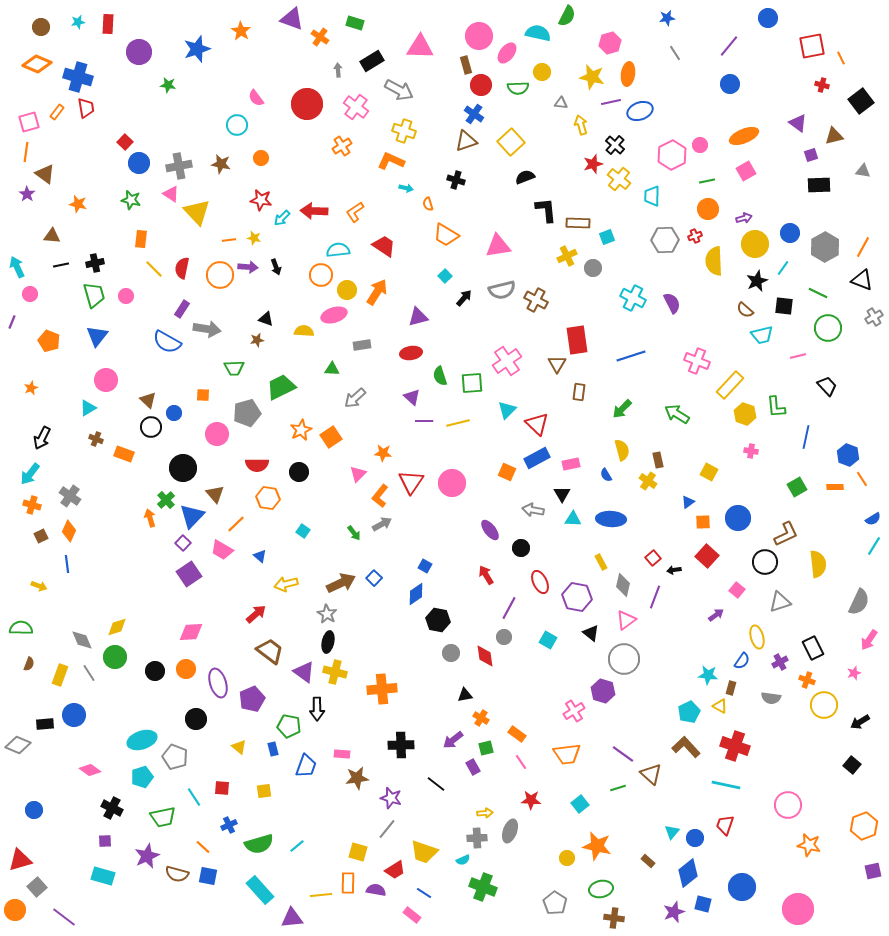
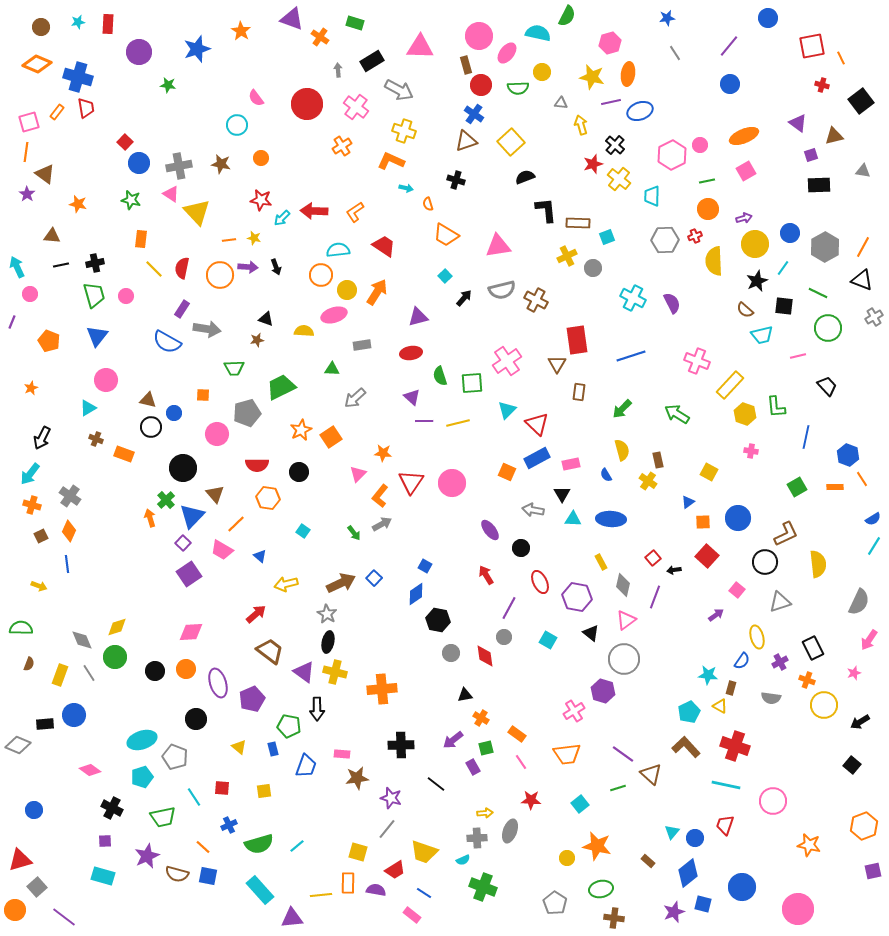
brown triangle at (148, 400): rotated 30 degrees counterclockwise
pink circle at (788, 805): moved 15 px left, 4 px up
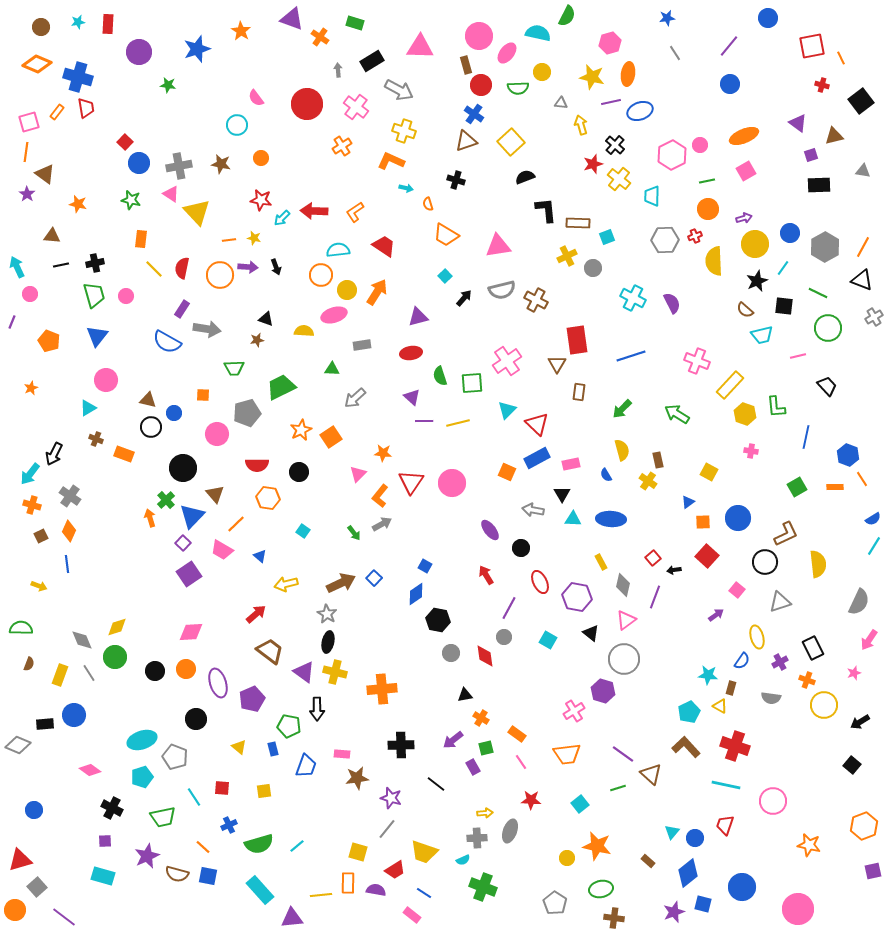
black arrow at (42, 438): moved 12 px right, 16 px down
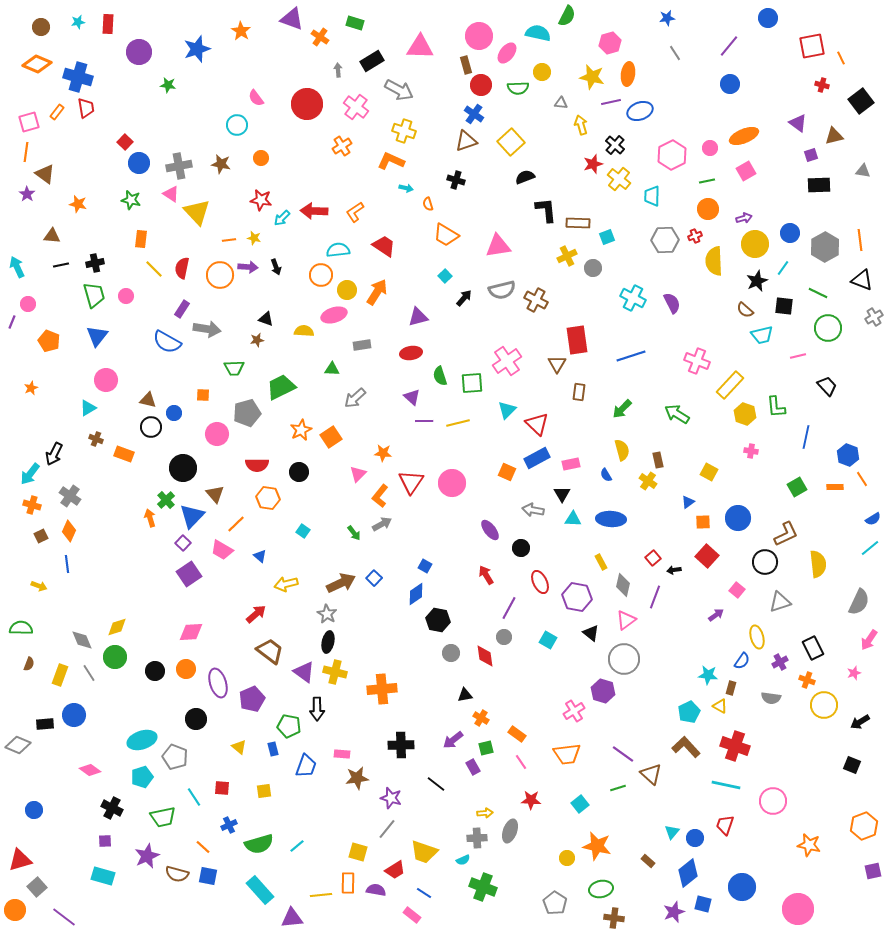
pink circle at (700, 145): moved 10 px right, 3 px down
orange line at (863, 247): moved 3 px left, 7 px up; rotated 35 degrees counterclockwise
pink circle at (30, 294): moved 2 px left, 10 px down
cyan line at (874, 546): moved 4 px left, 2 px down; rotated 18 degrees clockwise
black square at (852, 765): rotated 18 degrees counterclockwise
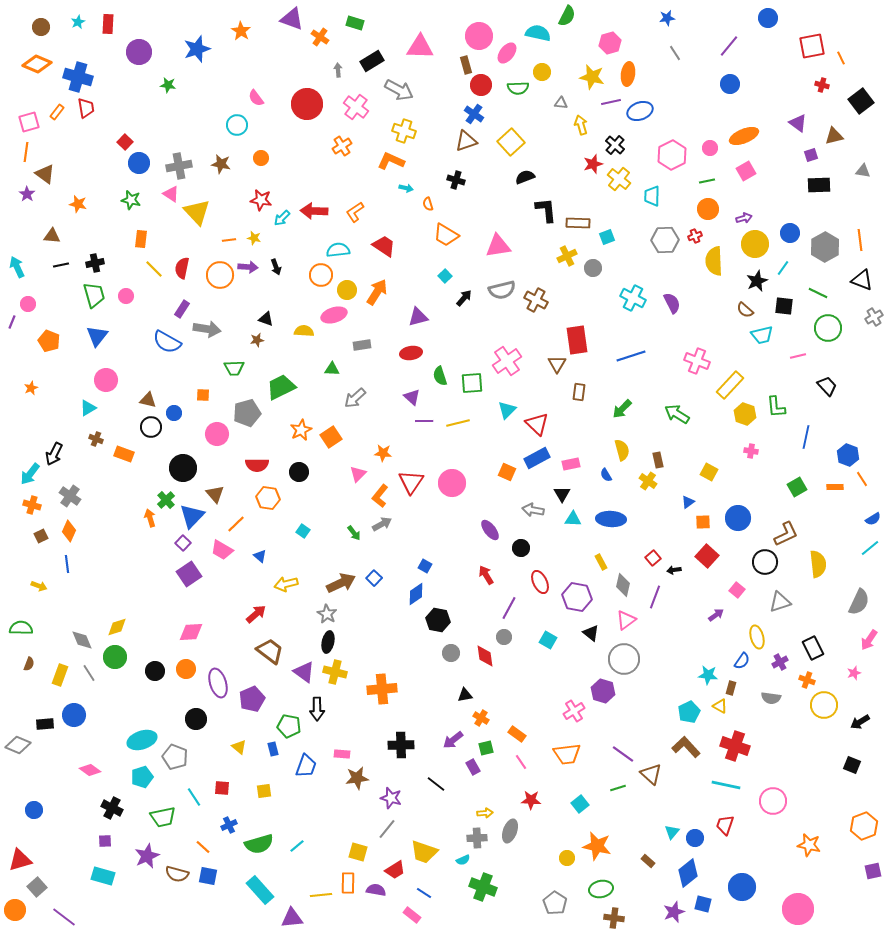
cyan star at (78, 22): rotated 16 degrees counterclockwise
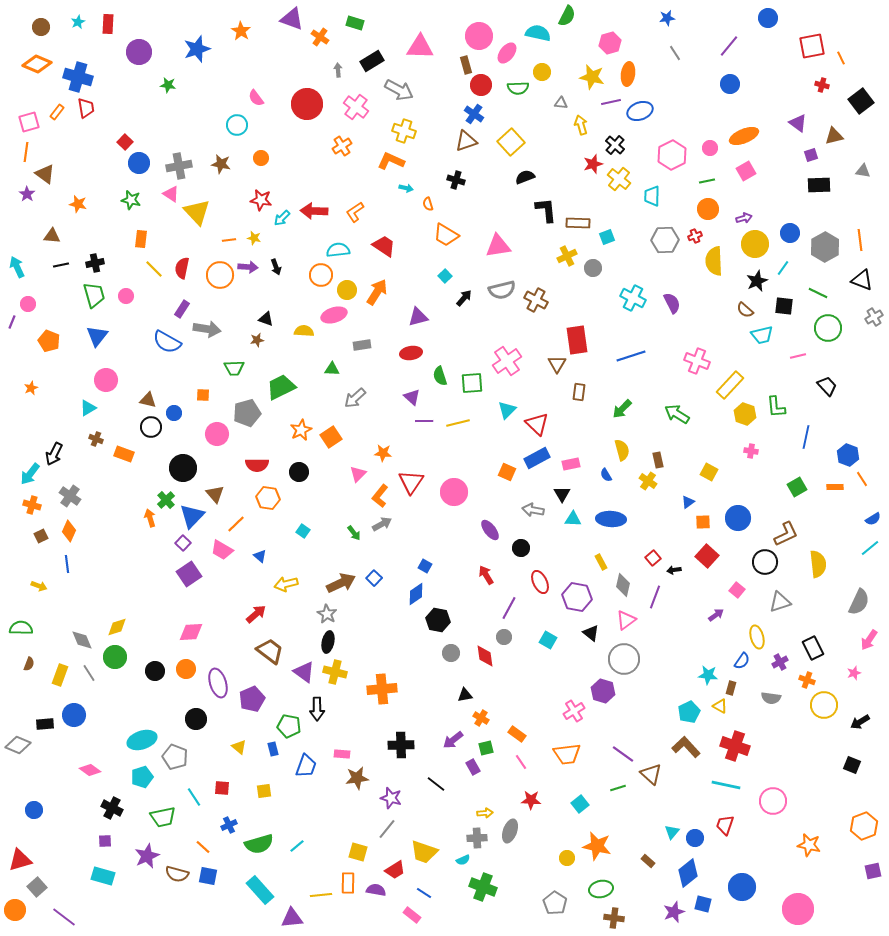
pink circle at (452, 483): moved 2 px right, 9 px down
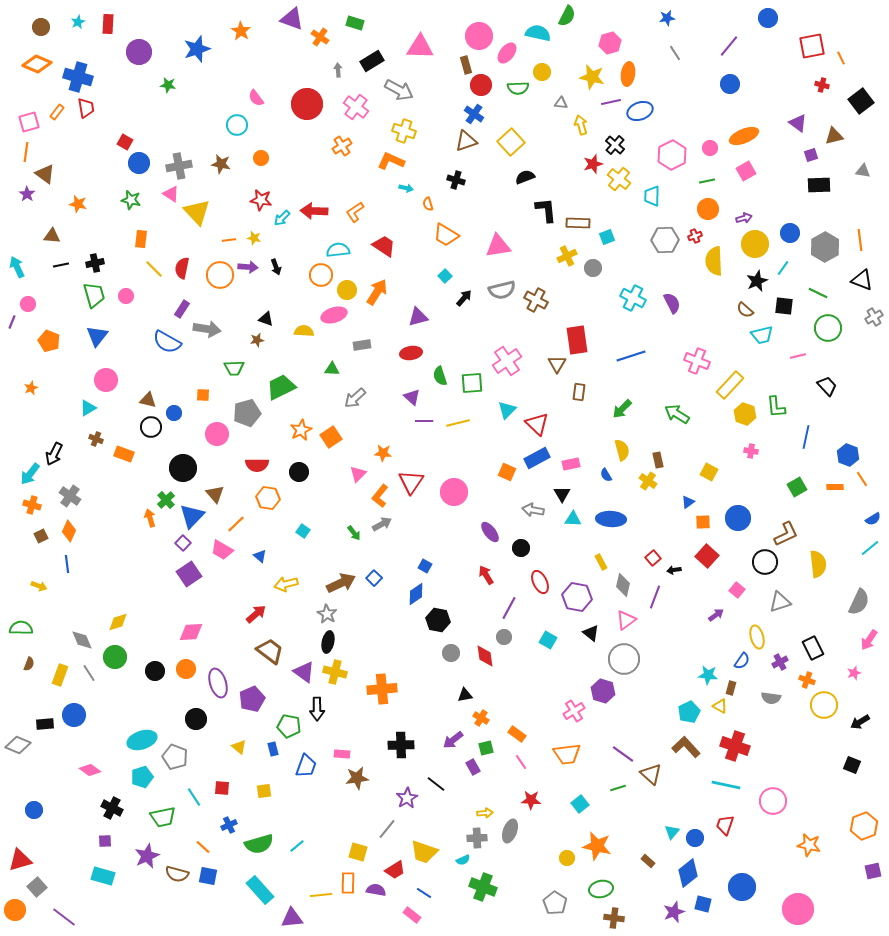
red square at (125, 142): rotated 14 degrees counterclockwise
purple ellipse at (490, 530): moved 2 px down
yellow diamond at (117, 627): moved 1 px right, 5 px up
purple star at (391, 798): moved 16 px right; rotated 25 degrees clockwise
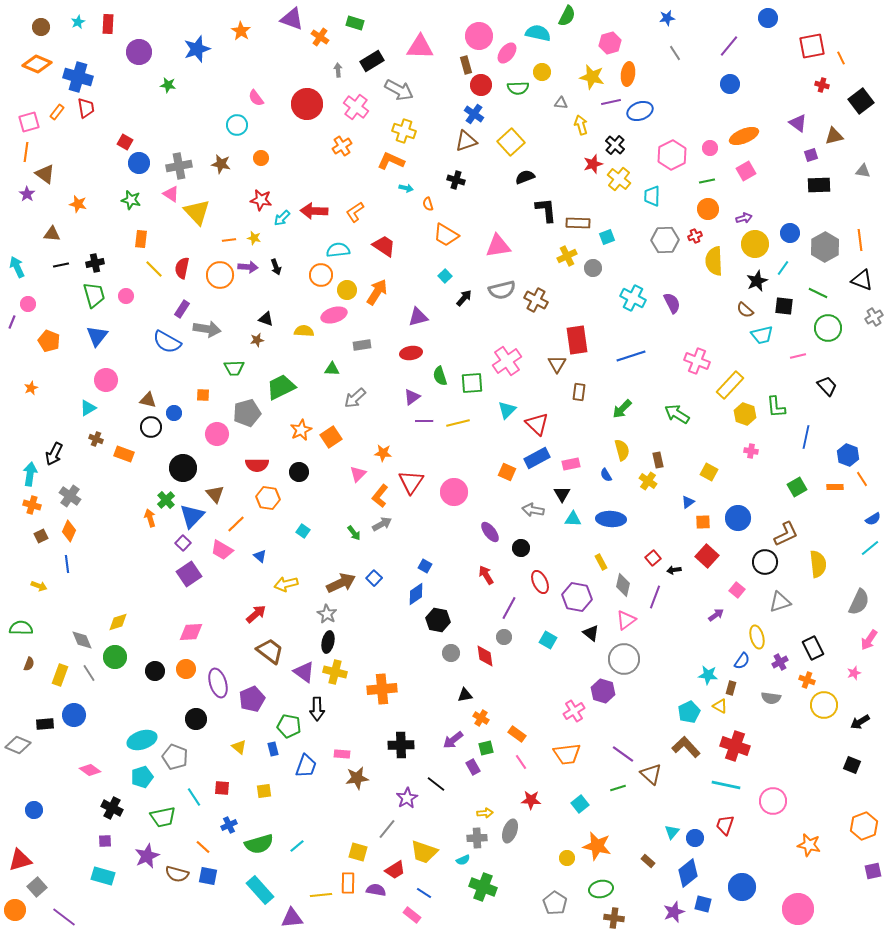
brown triangle at (52, 236): moved 2 px up
purple triangle at (412, 397): rotated 42 degrees clockwise
cyan arrow at (30, 474): rotated 150 degrees clockwise
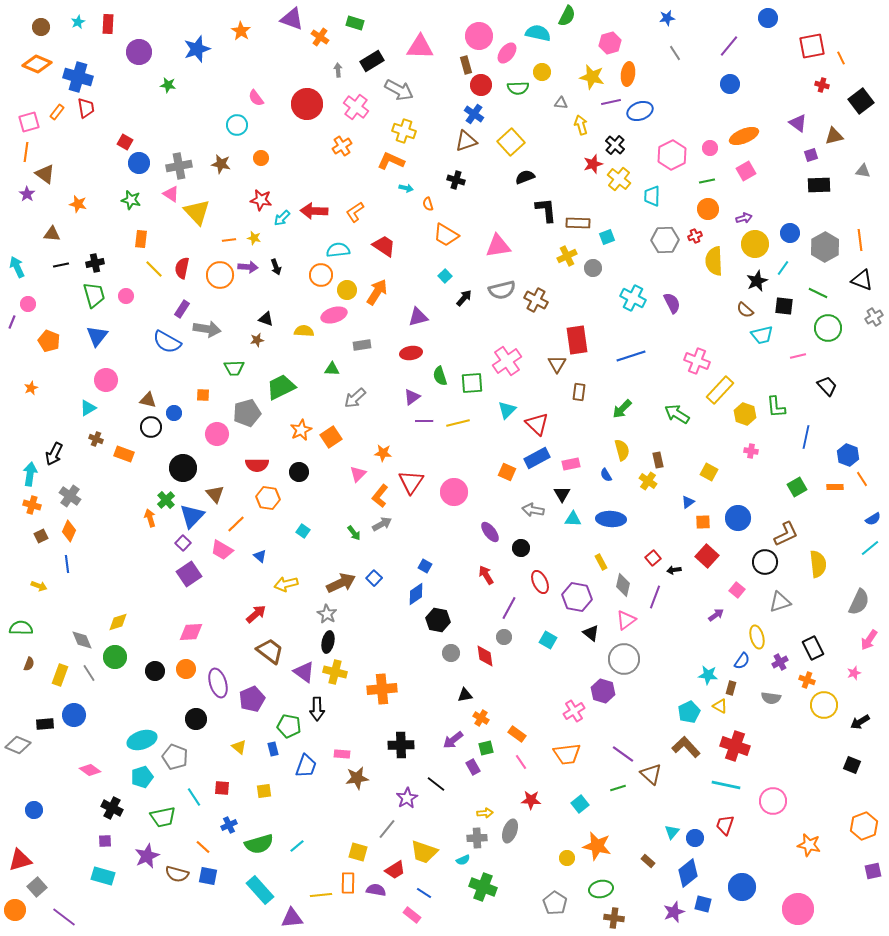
yellow rectangle at (730, 385): moved 10 px left, 5 px down
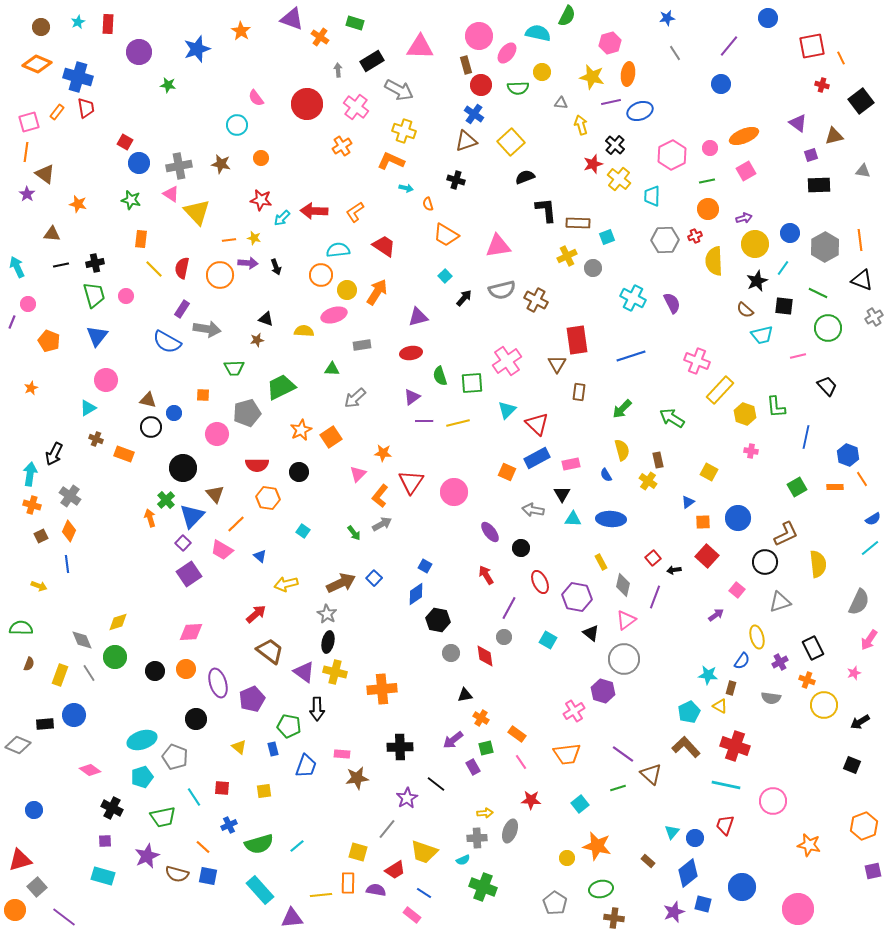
blue circle at (730, 84): moved 9 px left
purple arrow at (248, 267): moved 4 px up
green arrow at (677, 414): moved 5 px left, 4 px down
black cross at (401, 745): moved 1 px left, 2 px down
